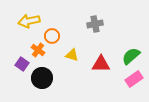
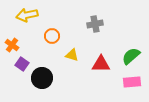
yellow arrow: moved 2 px left, 6 px up
orange cross: moved 26 px left, 5 px up
pink rectangle: moved 2 px left, 3 px down; rotated 30 degrees clockwise
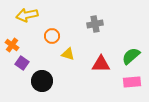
yellow triangle: moved 4 px left, 1 px up
purple square: moved 1 px up
black circle: moved 3 px down
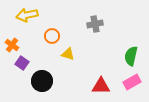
green semicircle: rotated 36 degrees counterclockwise
red triangle: moved 22 px down
pink rectangle: rotated 24 degrees counterclockwise
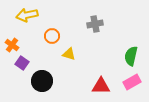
yellow triangle: moved 1 px right
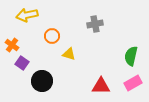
pink rectangle: moved 1 px right, 1 px down
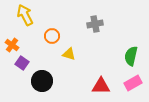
yellow arrow: moved 2 px left; rotated 75 degrees clockwise
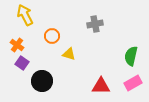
orange cross: moved 5 px right
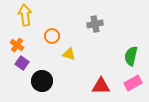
yellow arrow: rotated 20 degrees clockwise
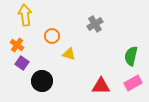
gray cross: rotated 21 degrees counterclockwise
